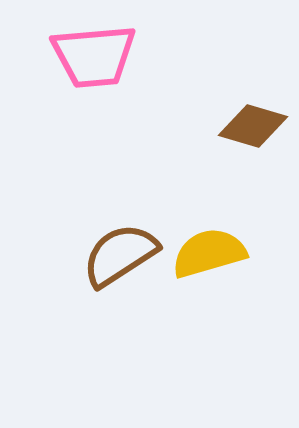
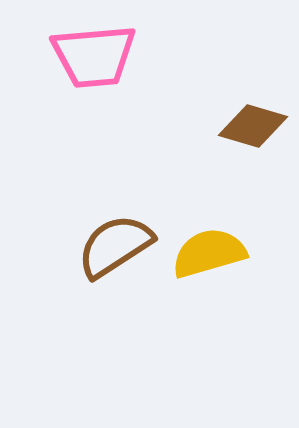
brown semicircle: moved 5 px left, 9 px up
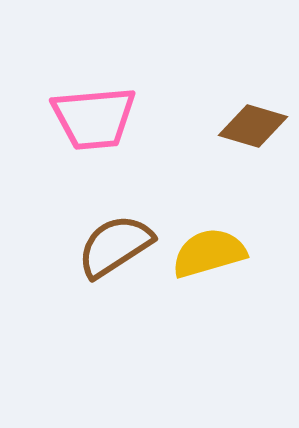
pink trapezoid: moved 62 px down
